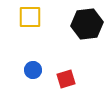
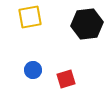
yellow square: rotated 10 degrees counterclockwise
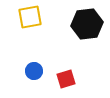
blue circle: moved 1 px right, 1 px down
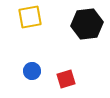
blue circle: moved 2 px left
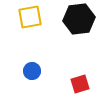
black hexagon: moved 8 px left, 5 px up
red square: moved 14 px right, 5 px down
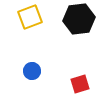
yellow square: rotated 10 degrees counterclockwise
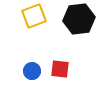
yellow square: moved 4 px right, 1 px up
red square: moved 20 px left, 15 px up; rotated 24 degrees clockwise
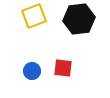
red square: moved 3 px right, 1 px up
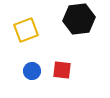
yellow square: moved 8 px left, 14 px down
red square: moved 1 px left, 2 px down
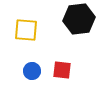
yellow square: rotated 25 degrees clockwise
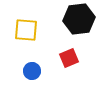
red square: moved 7 px right, 12 px up; rotated 30 degrees counterclockwise
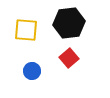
black hexagon: moved 10 px left, 4 px down
red square: rotated 18 degrees counterclockwise
